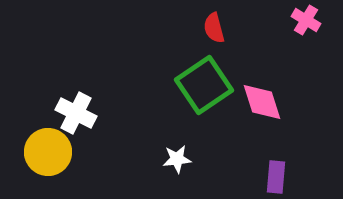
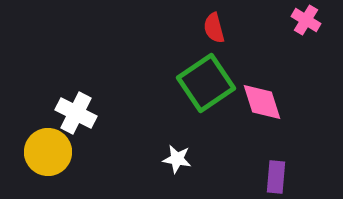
green square: moved 2 px right, 2 px up
white star: rotated 16 degrees clockwise
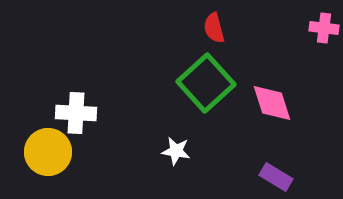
pink cross: moved 18 px right, 8 px down; rotated 24 degrees counterclockwise
green square: rotated 8 degrees counterclockwise
pink diamond: moved 10 px right, 1 px down
white cross: rotated 24 degrees counterclockwise
white star: moved 1 px left, 8 px up
purple rectangle: rotated 64 degrees counterclockwise
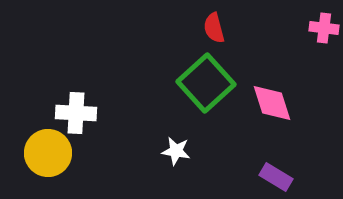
yellow circle: moved 1 px down
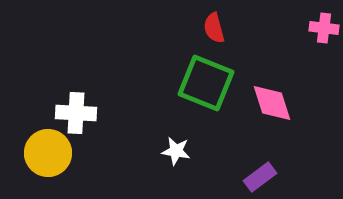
green square: rotated 26 degrees counterclockwise
purple rectangle: moved 16 px left; rotated 68 degrees counterclockwise
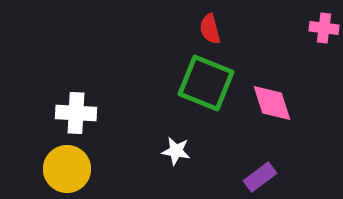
red semicircle: moved 4 px left, 1 px down
yellow circle: moved 19 px right, 16 px down
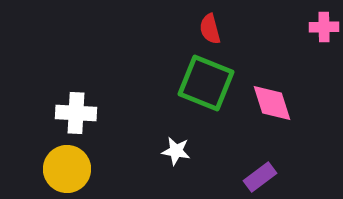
pink cross: moved 1 px up; rotated 8 degrees counterclockwise
